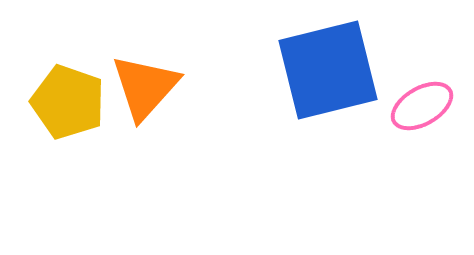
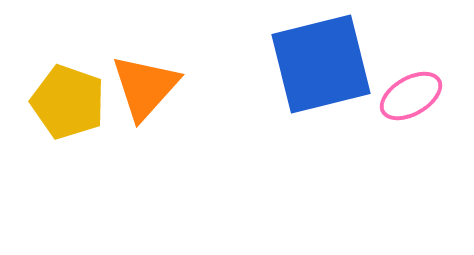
blue square: moved 7 px left, 6 px up
pink ellipse: moved 11 px left, 10 px up
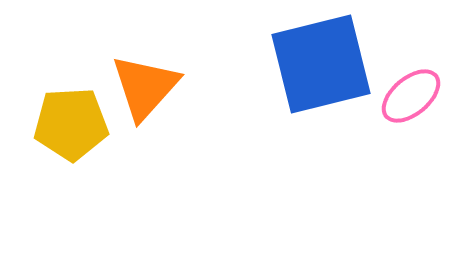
pink ellipse: rotated 10 degrees counterclockwise
yellow pentagon: moved 3 px right, 22 px down; rotated 22 degrees counterclockwise
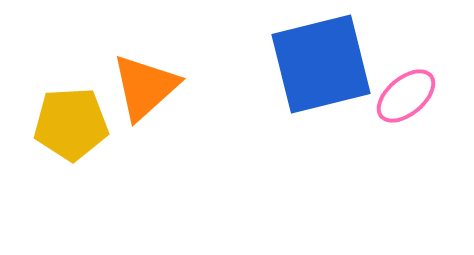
orange triangle: rotated 6 degrees clockwise
pink ellipse: moved 5 px left
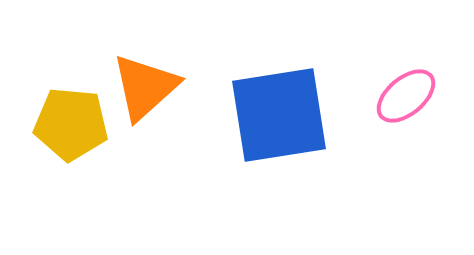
blue square: moved 42 px left, 51 px down; rotated 5 degrees clockwise
yellow pentagon: rotated 8 degrees clockwise
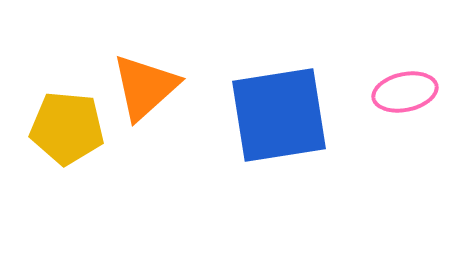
pink ellipse: moved 1 px left, 4 px up; rotated 28 degrees clockwise
yellow pentagon: moved 4 px left, 4 px down
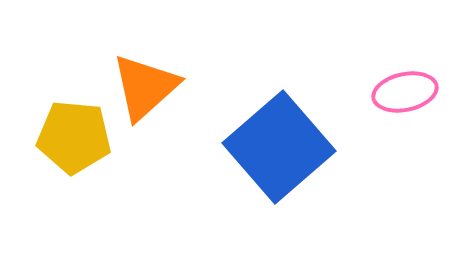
blue square: moved 32 px down; rotated 32 degrees counterclockwise
yellow pentagon: moved 7 px right, 9 px down
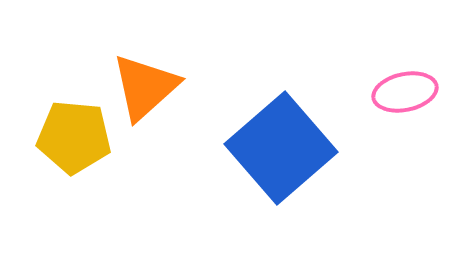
blue square: moved 2 px right, 1 px down
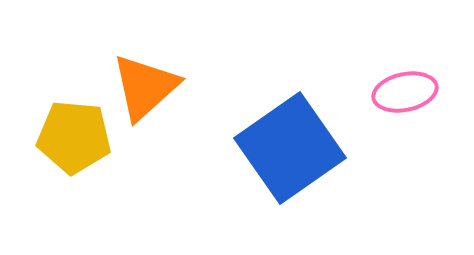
blue square: moved 9 px right; rotated 6 degrees clockwise
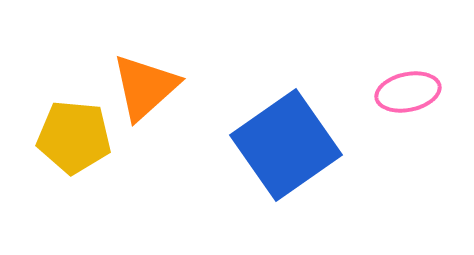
pink ellipse: moved 3 px right
blue square: moved 4 px left, 3 px up
